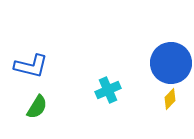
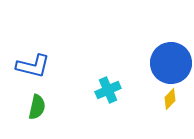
blue L-shape: moved 2 px right
green semicircle: rotated 20 degrees counterclockwise
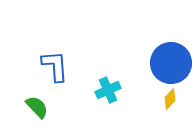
blue L-shape: moved 22 px right; rotated 108 degrees counterclockwise
green semicircle: rotated 55 degrees counterclockwise
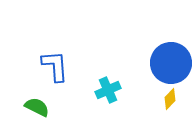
green semicircle: rotated 20 degrees counterclockwise
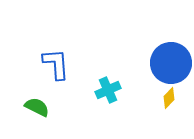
blue L-shape: moved 1 px right, 2 px up
yellow diamond: moved 1 px left, 1 px up
